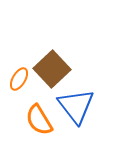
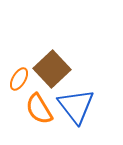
orange semicircle: moved 11 px up
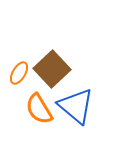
orange ellipse: moved 6 px up
blue triangle: rotated 12 degrees counterclockwise
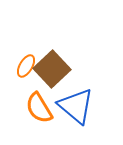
orange ellipse: moved 7 px right, 7 px up
orange semicircle: moved 1 px up
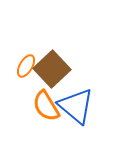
orange semicircle: moved 7 px right, 2 px up
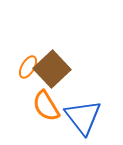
orange ellipse: moved 2 px right, 1 px down
blue triangle: moved 7 px right, 11 px down; rotated 12 degrees clockwise
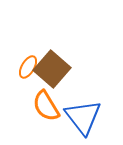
brown square: rotated 6 degrees counterclockwise
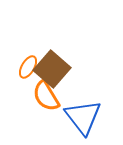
orange semicircle: moved 10 px up
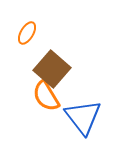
orange ellipse: moved 1 px left, 34 px up
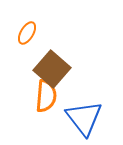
orange semicircle: rotated 144 degrees counterclockwise
blue triangle: moved 1 px right, 1 px down
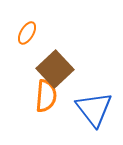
brown square: moved 3 px right; rotated 6 degrees clockwise
blue triangle: moved 10 px right, 9 px up
